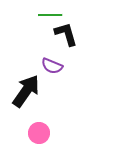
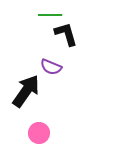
purple semicircle: moved 1 px left, 1 px down
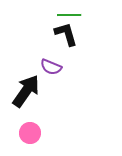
green line: moved 19 px right
pink circle: moved 9 px left
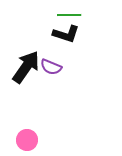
black L-shape: rotated 124 degrees clockwise
black arrow: moved 24 px up
pink circle: moved 3 px left, 7 px down
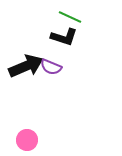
green line: moved 1 px right, 2 px down; rotated 25 degrees clockwise
black L-shape: moved 2 px left, 3 px down
black arrow: moved 1 px up; rotated 32 degrees clockwise
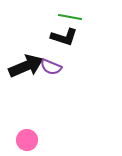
green line: rotated 15 degrees counterclockwise
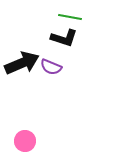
black L-shape: moved 1 px down
black arrow: moved 4 px left, 3 px up
pink circle: moved 2 px left, 1 px down
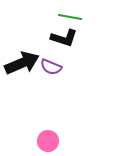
pink circle: moved 23 px right
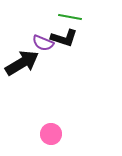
black arrow: rotated 8 degrees counterclockwise
purple semicircle: moved 8 px left, 24 px up
pink circle: moved 3 px right, 7 px up
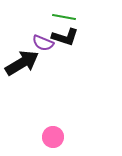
green line: moved 6 px left
black L-shape: moved 1 px right, 1 px up
pink circle: moved 2 px right, 3 px down
